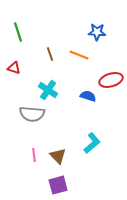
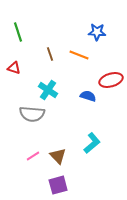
pink line: moved 1 px left, 1 px down; rotated 64 degrees clockwise
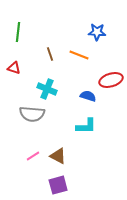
green line: rotated 24 degrees clockwise
cyan cross: moved 1 px left, 1 px up; rotated 12 degrees counterclockwise
cyan L-shape: moved 6 px left, 17 px up; rotated 40 degrees clockwise
brown triangle: rotated 18 degrees counterclockwise
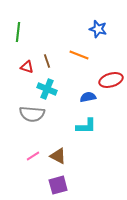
blue star: moved 1 px right, 3 px up; rotated 12 degrees clockwise
brown line: moved 3 px left, 7 px down
red triangle: moved 13 px right, 1 px up
blue semicircle: moved 1 px down; rotated 28 degrees counterclockwise
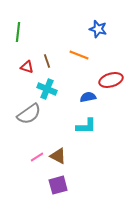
gray semicircle: moved 3 px left; rotated 40 degrees counterclockwise
pink line: moved 4 px right, 1 px down
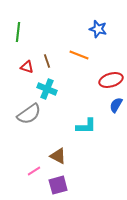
blue semicircle: moved 28 px right, 8 px down; rotated 49 degrees counterclockwise
pink line: moved 3 px left, 14 px down
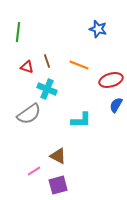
orange line: moved 10 px down
cyan L-shape: moved 5 px left, 6 px up
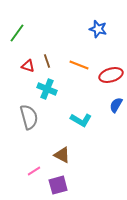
green line: moved 1 px left, 1 px down; rotated 30 degrees clockwise
red triangle: moved 1 px right, 1 px up
red ellipse: moved 5 px up
gray semicircle: moved 3 px down; rotated 70 degrees counterclockwise
cyan L-shape: rotated 30 degrees clockwise
brown triangle: moved 4 px right, 1 px up
